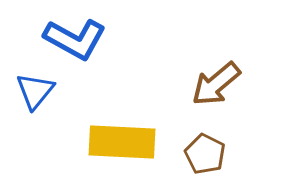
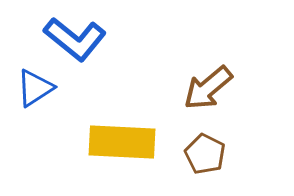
blue L-shape: rotated 10 degrees clockwise
brown arrow: moved 8 px left, 4 px down
blue triangle: moved 3 px up; rotated 18 degrees clockwise
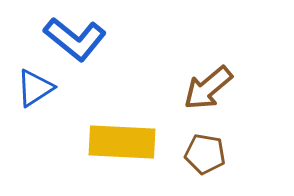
brown pentagon: rotated 18 degrees counterclockwise
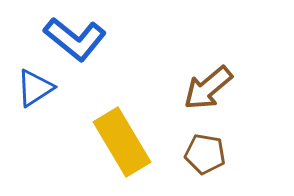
yellow rectangle: rotated 56 degrees clockwise
